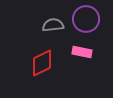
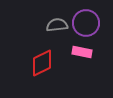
purple circle: moved 4 px down
gray semicircle: moved 4 px right
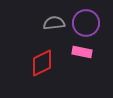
gray semicircle: moved 3 px left, 2 px up
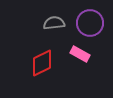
purple circle: moved 4 px right
pink rectangle: moved 2 px left, 2 px down; rotated 18 degrees clockwise
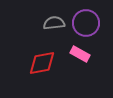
purple circle: moved 4 px left
red diamond: rotated 16 degrees clockwise
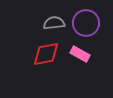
red diamond: moved 4 px right, 9 px up
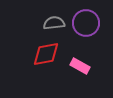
pink rectangle: moved 12 px down
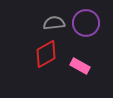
red diamond: rotated 20 degrees counterclockwise
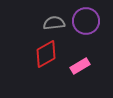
purple circle: moved 2 px up
pink rectangle: rotated 60 degrees counterclockwise
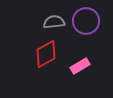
gray semicircle: moved 1 px up
